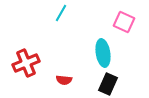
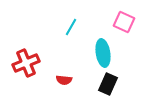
cyan line: moved 10 px right, 14 px down
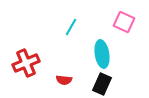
cyan ellipse: moved 1 px left, 1 px down
black rectangle: moved 6 px left
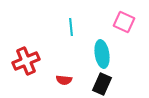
cyan line: rotated 36 degrees counterclockwise
red cross: moved 2 px up
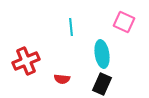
red semicircle: moved 2 px left, 1 px up
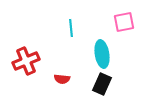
pink square: rotated 35 degrees counterclockwise
cyan line: moved 1 px down
